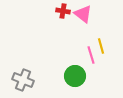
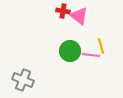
pink triangle: moved 4 px left, 2 px down
pink line: rotated 66 degrees counterclockwise
green circle: moved 5 px left, 25 px up
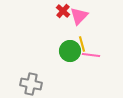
red cross: rotated 32 degrees clockwise
pink triangle: rotated 36 degrees clockwise
yellow line: moved 19 px left, 2 px up
gray cross: moved 8 px right, 4 px down; rotated 10 degrees counterclockwise
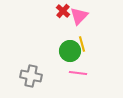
pink line: moved 13 px left, 18 px down
gray cross: moved 8 px up
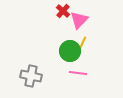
pink triangle: moved 4 px down
yellow line: rotated 42 degrees clockwise
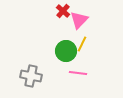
green circle: moved 4 px left
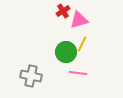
red cross: rotated 16 degrees clockwise
pink triangle: rotated 30 degrees clockwise
green circle: moved 1 px down
